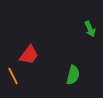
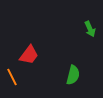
orange line: moved 1 px left, 1 px down
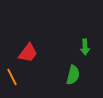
green arrow: moved 5 px left, 18 px down; rotated 21 degrees clockwise
red trapezoid: moved 1 px left, 2 px up
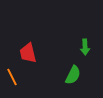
red trapezoid: rotated 130 degrees clockwise
green semicircle: rotated 12 degrees clockwise
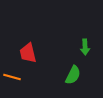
orange line: rotated 48 degrees counterclockwise
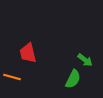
green arrow: moved 13 px down; rotated 49 degrees counterclockwise
green semicircle: moved 4 px down
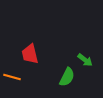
red trapezoid: moved 2 px right, 1 px down
green semicircle: moved 6 px left, 2 px up
